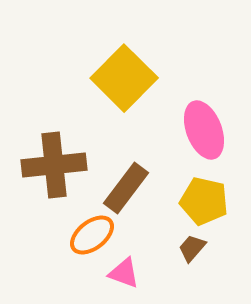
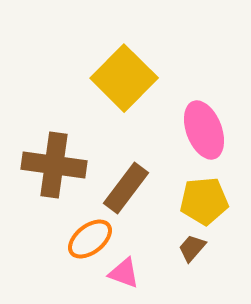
brown cross: rotated 14 degrees clockwise
yellow pentagon: rotated 18 degrees counterclockwise
orange ellipse: moved 2 px left, 4 px down
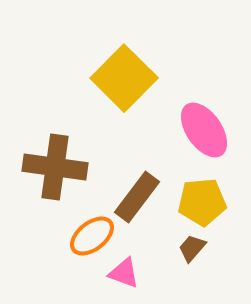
pink ellipse: rotated 14 degrees counterclockwise
brown cross: moved 1 px right, 2 px down
brown rectangle: moved 11 px right, 9 px down
yellow pentagon: moved 2 px left, 1 px down
orange ellipse: moved 2 px right, 3 px up
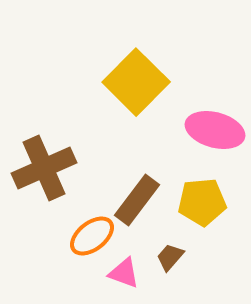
yellow square: moved 12 px right, 4 px down
pink ellipse: moved 11 px right; rotated 40 degrees counterclockwise
brown cross: moved 11 px left, 1 px down; rotated 32 degrees counterclockwise
brown rectangle: moved 3 px down
brown trapezoid: moved 22 px left, 9 px down
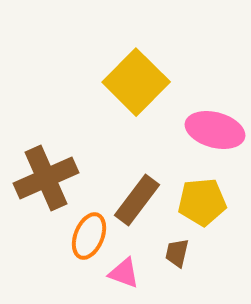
brown cross: moved 2 px right, 10 px down
orange ellipse: moved 3 px left; rotated 30 degrees counterclockwise
brown trapezoid: moved 7 px right, 4 px up; rotated 28 degrees counterclockwise
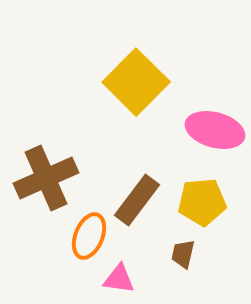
brown trapezoid: moved 6 px right, 1 px down
pink triangle: moved 5 px left, 6 px down; rotated 12 degrees counterclockwise
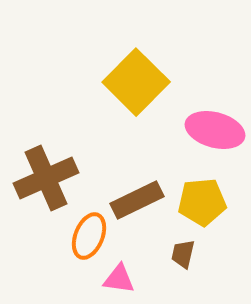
brown rectangle: rotated 27 degrees clockwise
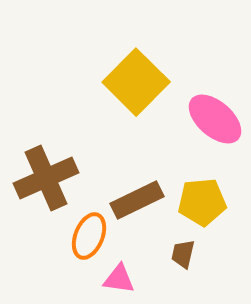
pink ellipse: moved 11 px up; rotated 26 degrees clockwise
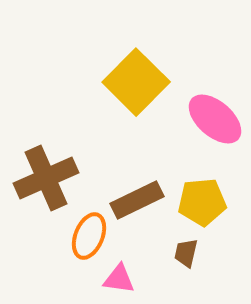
brown trapezoid: moved 3 px right, 1 px up
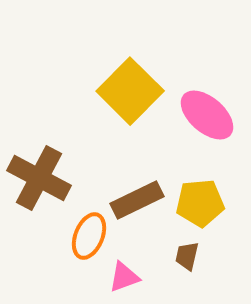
yellow square: moved 6 px left, 9 px down
pink ellipse: moved 8 px left, 4 px up
brown cross: moved 7 px left; rotated 38 degrees counterclockwise
yellow pentagon: moved 2 px left, 1 px down
brown trapezoid: moved 1 px right, 3 px down
pink triangle: moved 5 px right, 2 px up; rotated 28 degrees counterclockwise
